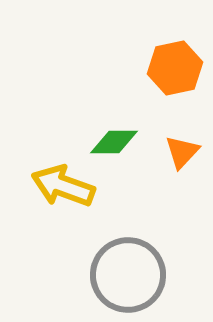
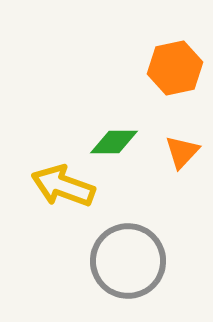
gray circle: moved 14 px up
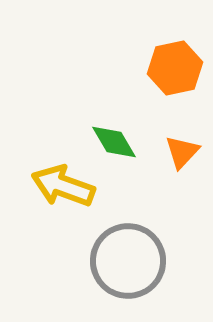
green diamond: rotated 60 degrees clockwise
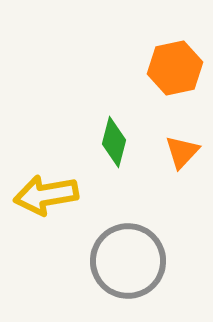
green diamond: rotated 45 degrees clockwise
yellow arrow: moved 17 px left, 9 px down; rotated 30 degrees counterclockwise
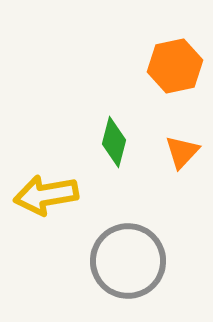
orange hexagon: moved 2 px up
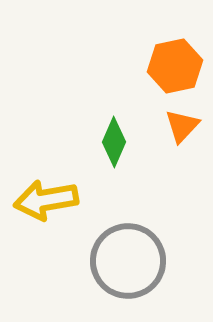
green diamond: rotated 9 degrees clockwise
orange triangle: moved 26 px up
yellow arrow: moved 5 px down
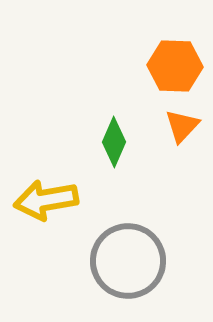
orange hexagon: rotated 14 degrees clockwise
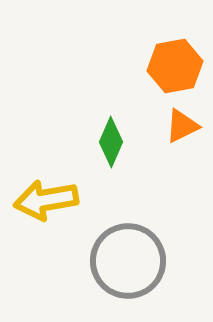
orange hexagon: rotated 12 degrees counterclockwise
orange triangle: rotated 21 degrees clockwise
green diamond: moved 3 px left
